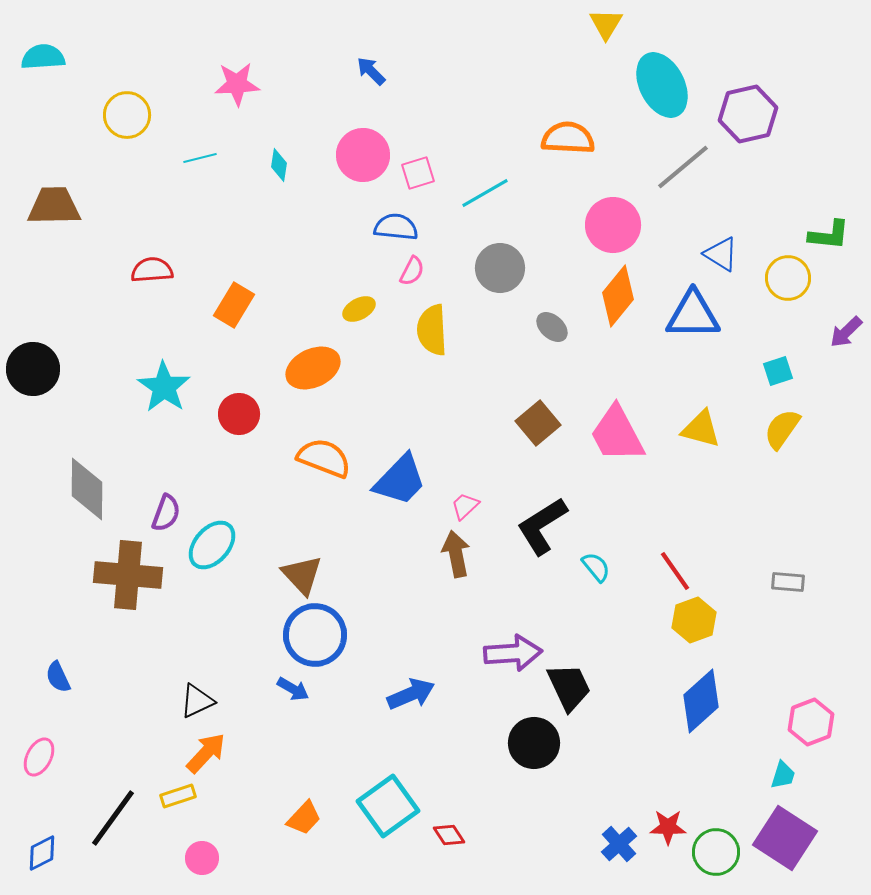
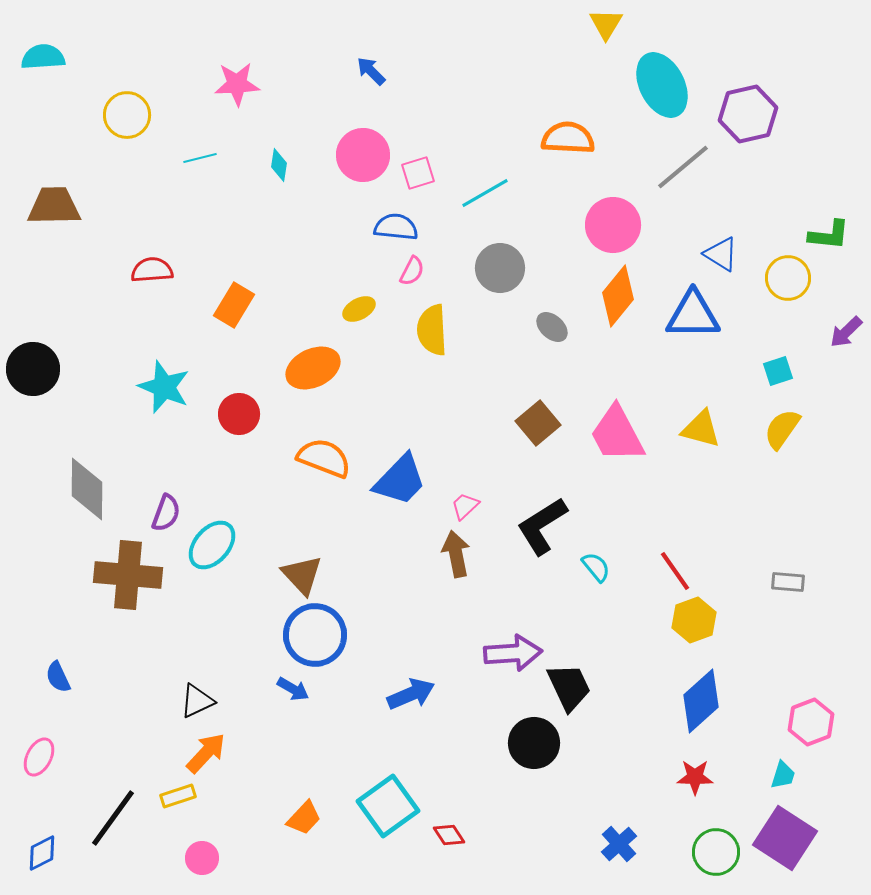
cyan star at (164, 387): rotated 12 degrees counterclockwise
red star at (668, 827): moved 27 px right, 50 px up
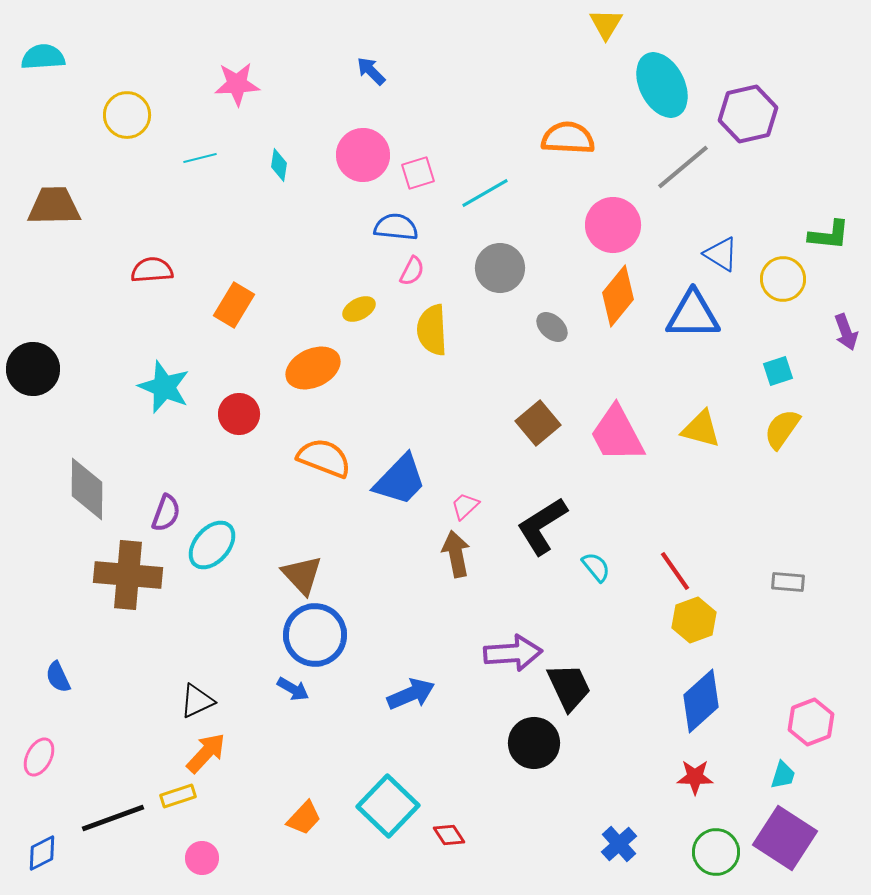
yellow circle at (788, 278): moved 5 px left, 1 px down
purple arrow at (846, 332): rotated 66 degrees counterclockwise
cyan square at (388, 806): rotated 10 degrees counterclockwise
black line at (113, 818): rotated 34 degrees clockwise
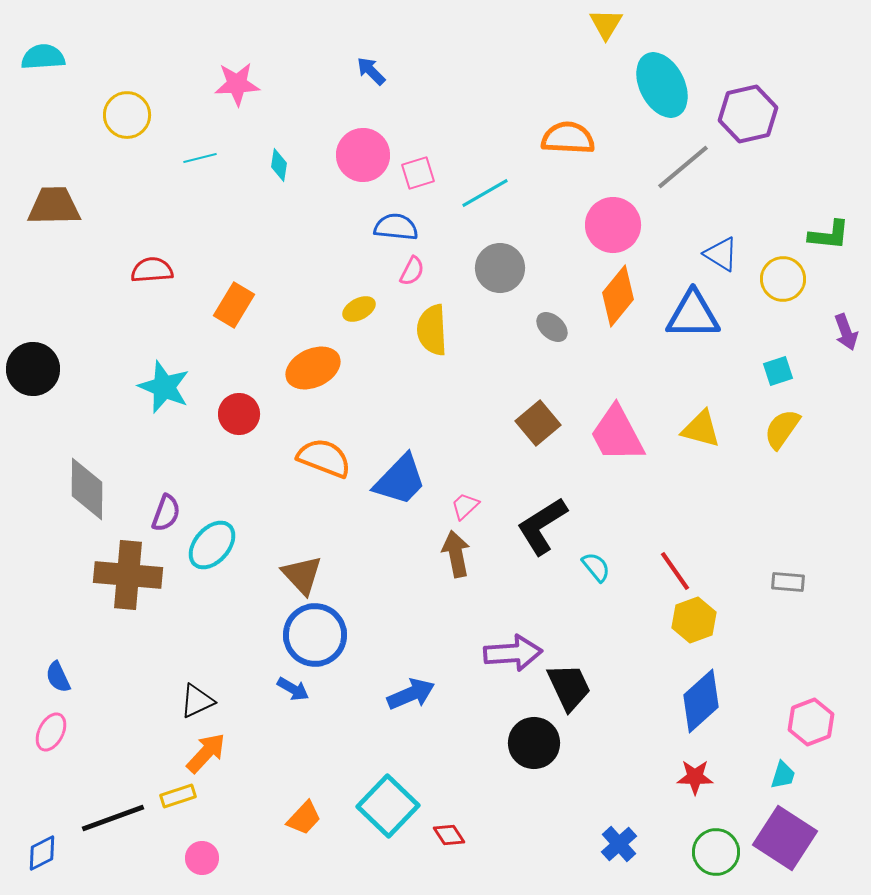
pink ellipse at (39, 757): moved 12 px right, 25 px up
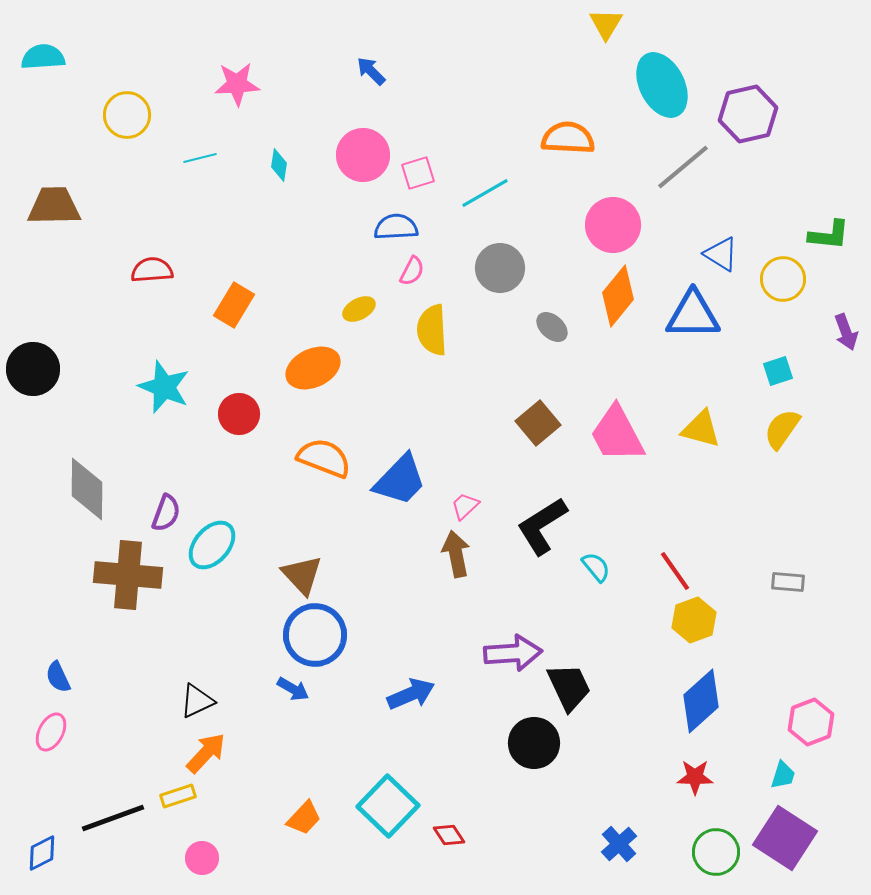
blue semicircle at (396, 227): rotated 9 degrees counterclockwise
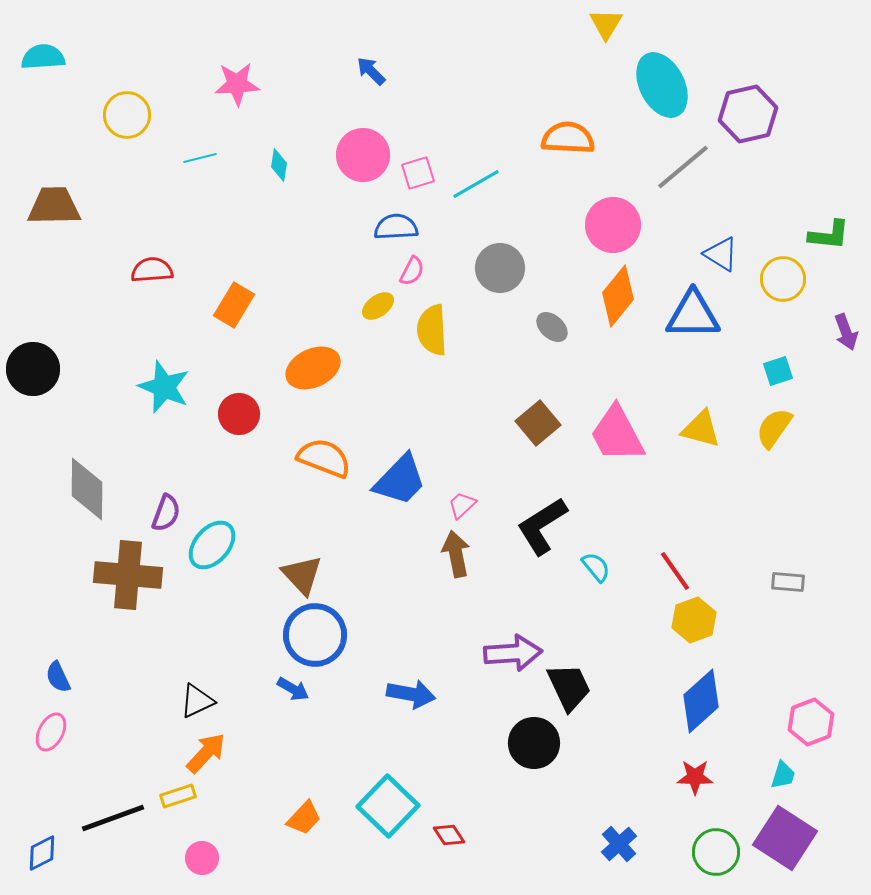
cyan line at (485, 193): moved 9 px left, 9 px up
yellow ellipse at (359, 309): moved 19 px right, 3 px up; rotated 8 degrees counterclockwise
yellow semicircle at (782, 429): moved 8 px left, 1 px up
pink trapezoid at (465, 506): moved 3 px left, 1 px up
blue arrow at (411, 694): rotated 33 degrees clockwise
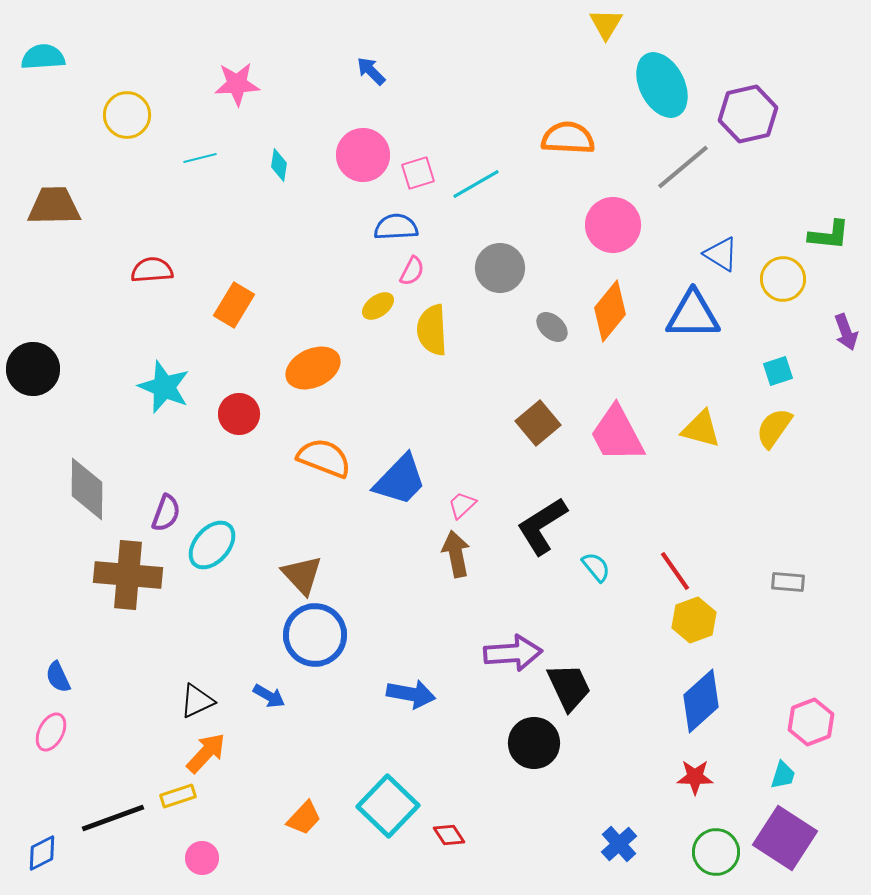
orange diamond at (618, 296): moved 8 px left, 15 px down
blue arrow at (293, 689): moved 24 px left, 7 px down
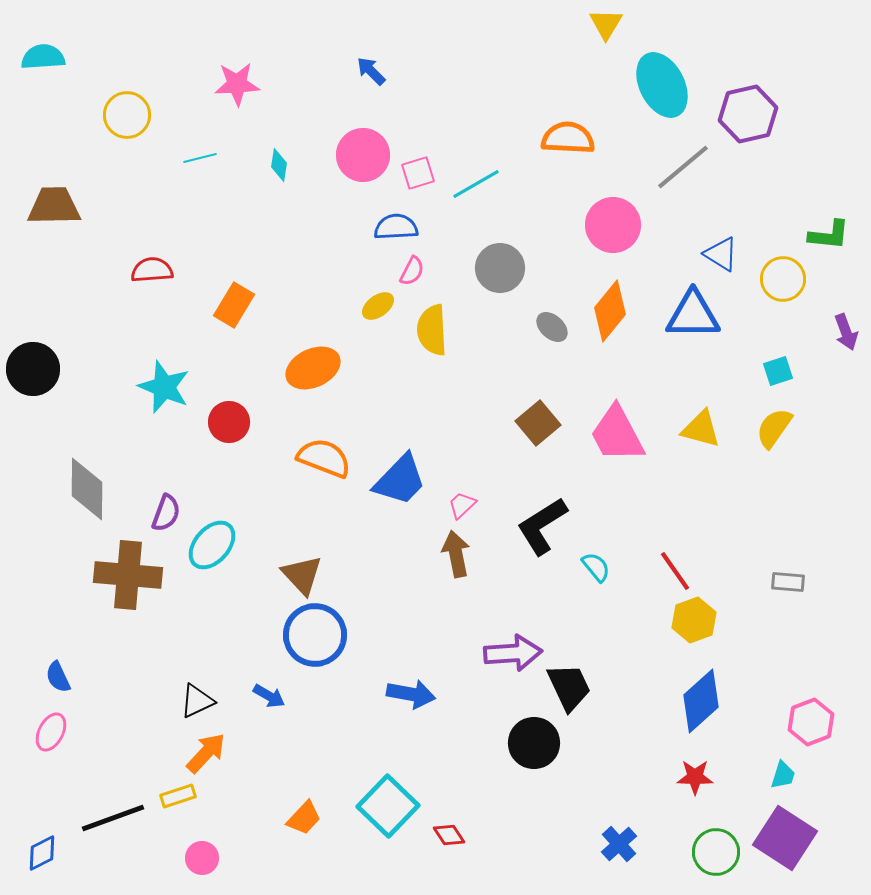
red circle at (239, 414): moved 10 px left, 8 px down
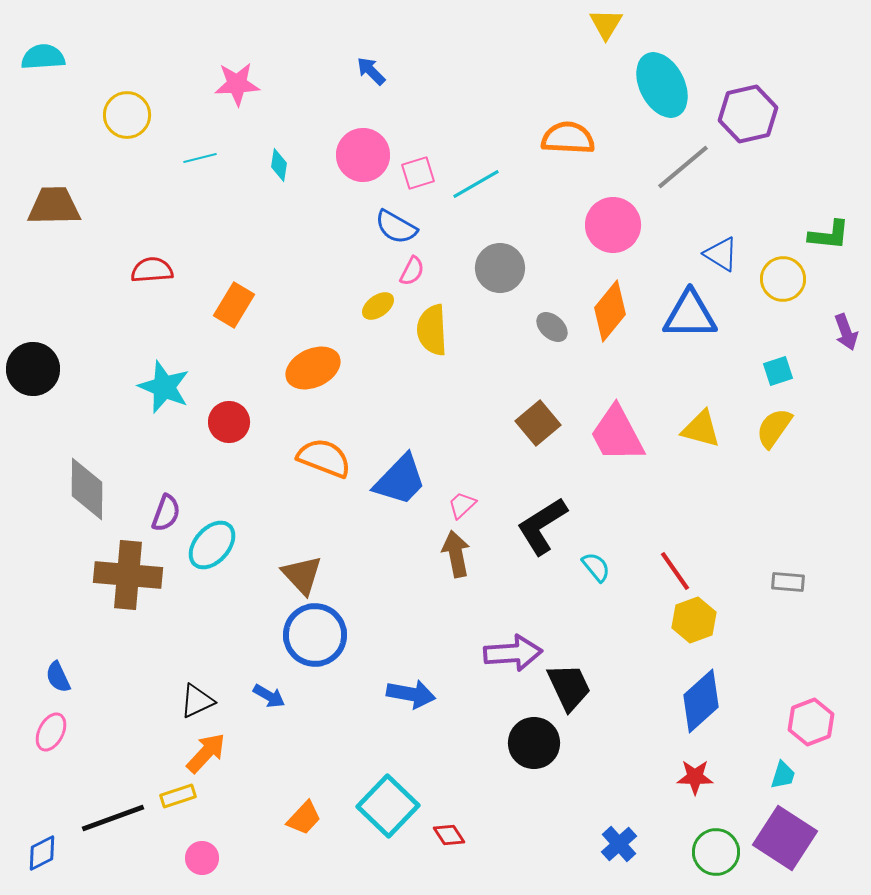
blue semicircle at (396, 227): rotated 147 degrees counterclockwise
blue triangle at (693, 315): moved 3 px left
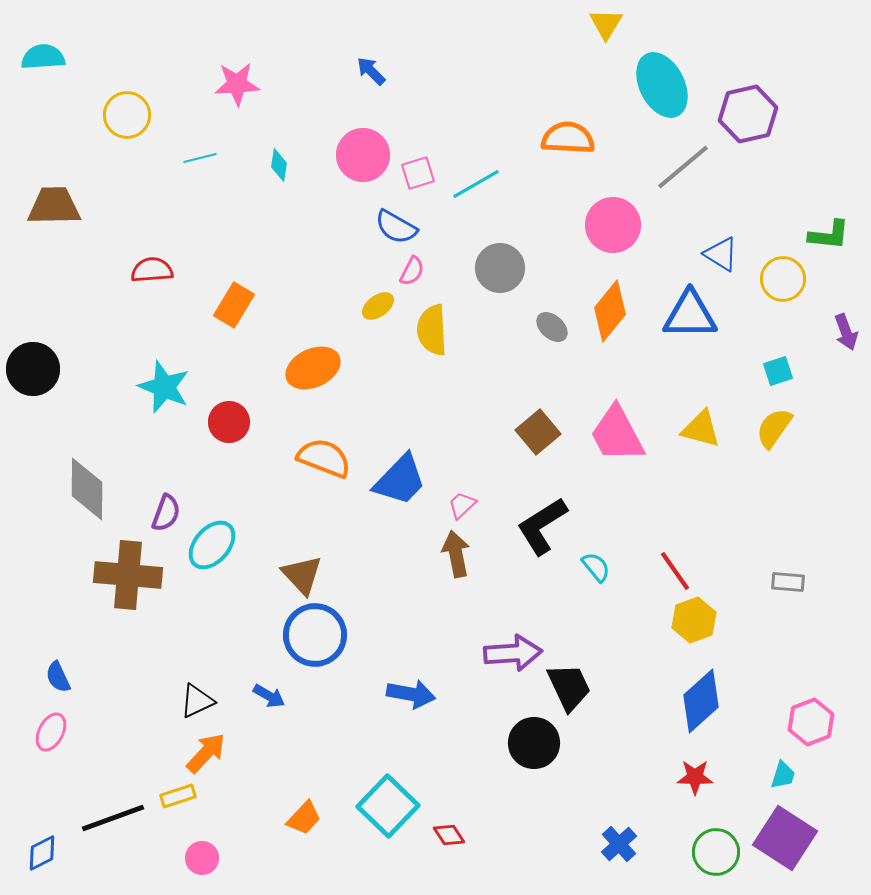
brown square at (538, 423): moved 9 px down
